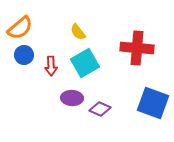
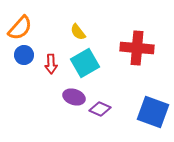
orange semicircle: rotated 8 degrees counterclockwise
red arrow: moved 2 px up
purple ellipse: moved 2 px right, 1 px up; rotated 15 degrees clockwise
blue square: moved 9 px down
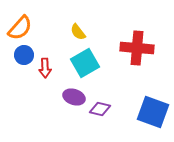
red arrow: moved 6 px left, 4 px down
purple diamond: rotated 10 degrees counterclockwise
